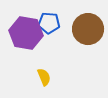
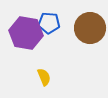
brown circle: moved 2 px right, 1 px up
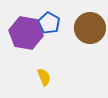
blue pentagon: rotated 25 degrees clockwise
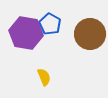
blue pentagon: moved 1 px right, 1 px down
brown circle: moved 6 px down
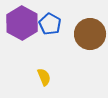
purple hexagon: moved 4 px left, 10 px up; rotated 20 degrees clockwise
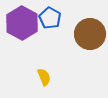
blue pentagon: moved 6 px up
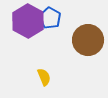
purple hexagon: moved 6 px right, 2 px up
brown circle: moved 2 px left, 6 px down
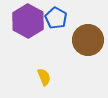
blue pentagon: moved 6 px right
